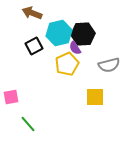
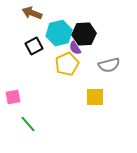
black hexagon: moved 1 px right
pink square: moved 2 px right
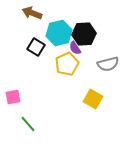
black square: moved 2 px right, 1 px down; rotated 30 degrees counterclockwise
gray semicircle: moved 1 px left, 1 px up
yellow square: moved 2 px left, 2 px down; rotated 30 degrees clockwise
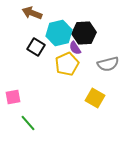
black hexagon: moved 1 px up
yellow square: moved 2 px right, 1 px up
green line: moved 1 px up
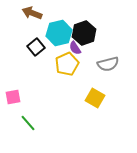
black hexagon: rotated 15 degrees counterclockwise
black square: rotated 18 degrees clockwise
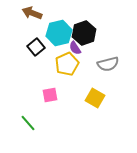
pink square: moved 37 px right, 2 px up
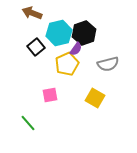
purple semicircle: moved 1 px right, 1 px down; rotated 112 degrees counterclockwise
